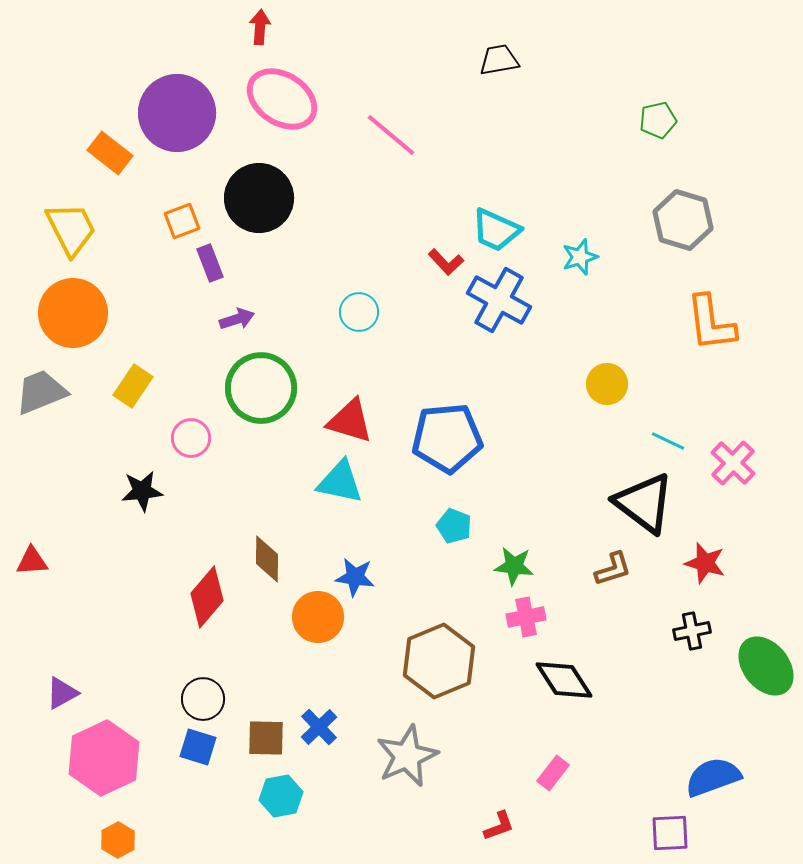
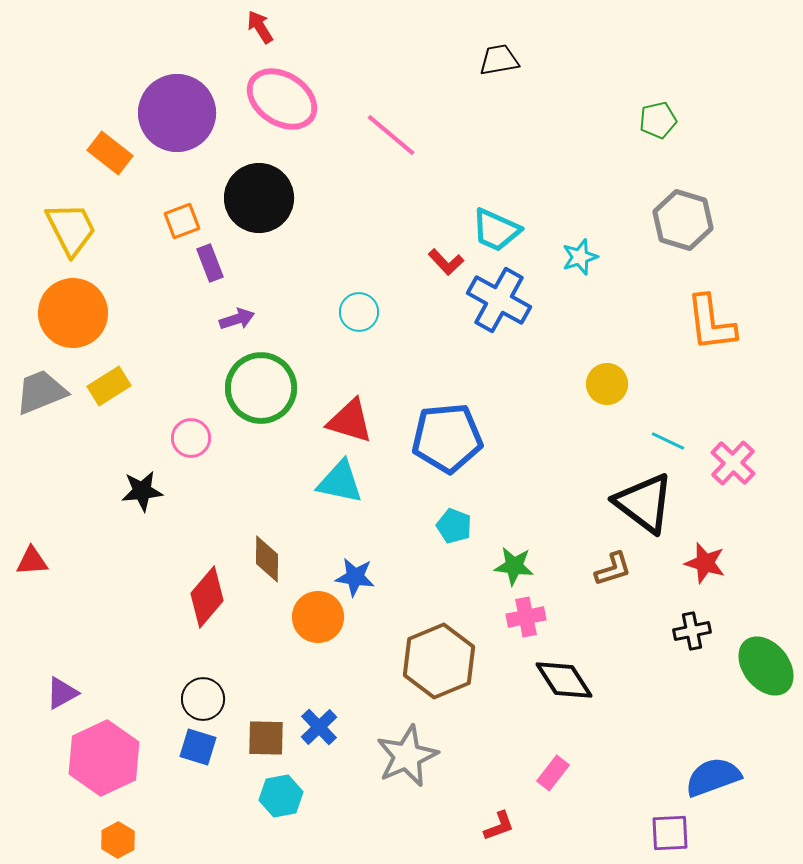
red arrow at (260, 27): rotated 36 degrees counterclockwise
yellow rectangle at (133, 386): moved 24 px left; rotated 24 degrees clockwise
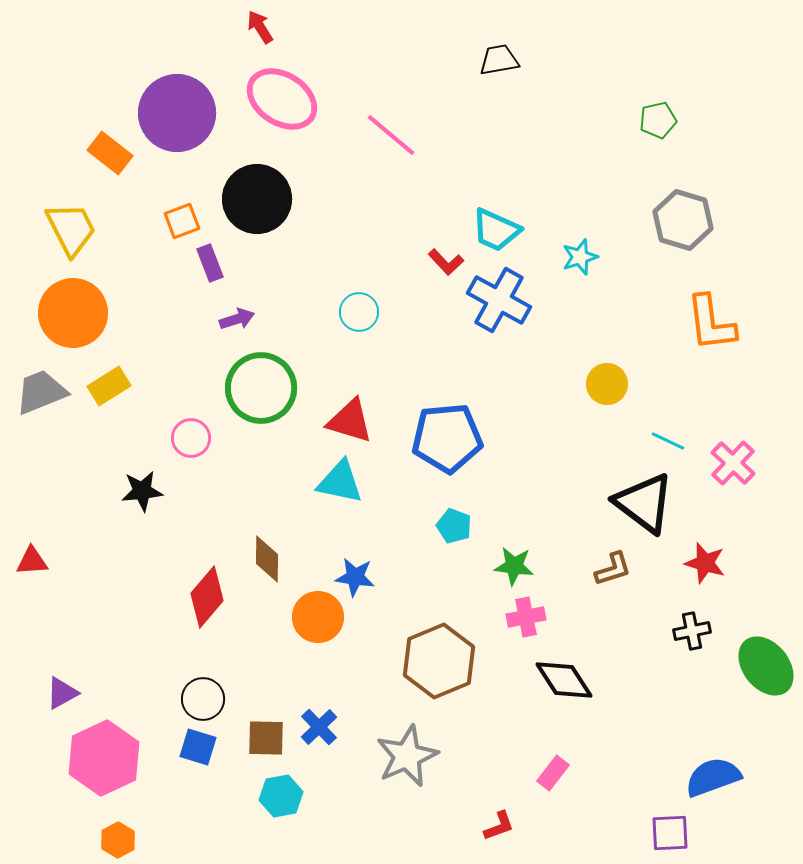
black circle at (259, 198): moved 2 px left, 1 px down
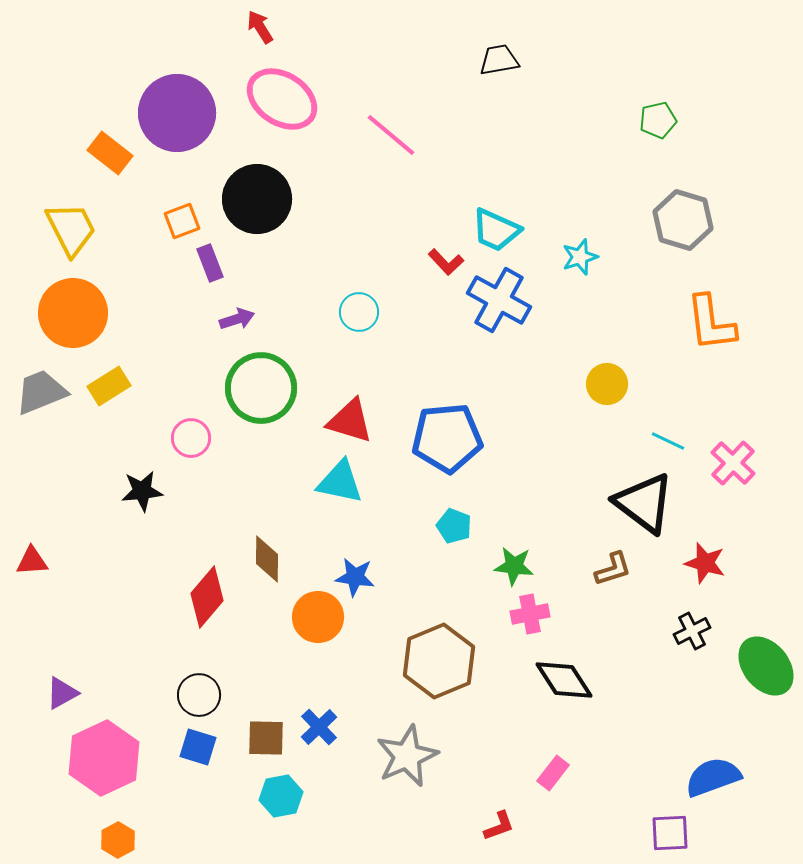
pink cross at (526, 617): moved 4 px right, 3 px up
black cross at (692, 631): rotated 15 degrees counterclockwise
black circle at (203, 699): moved 4 px left, 4 px up
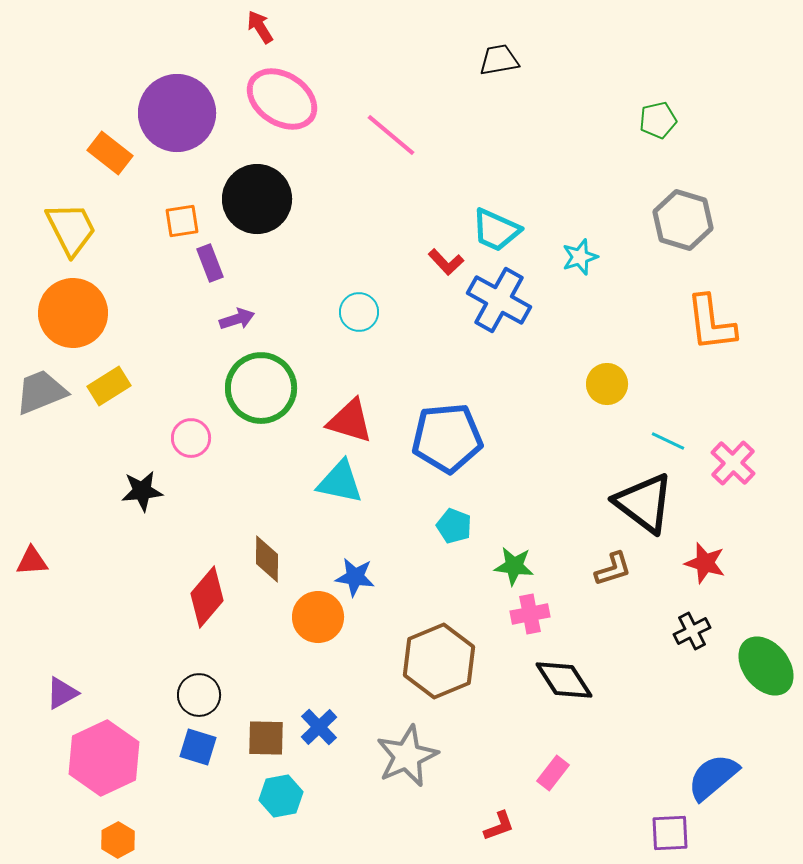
orange square at (182, 221): rotated 12 degrees clockwise
blue semicircle at (713, 777): rotated 20 degrees counterclockwise
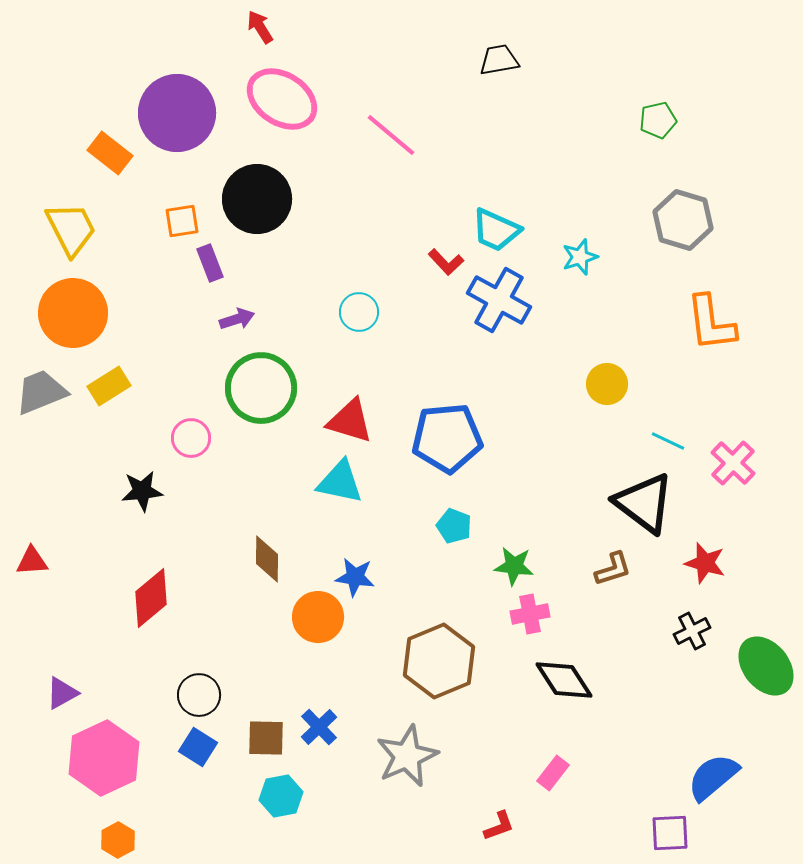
red diamond at (207, 597): moved 56 px left, 1 px down; rotated 10 degrees clockwise
blue square at (198, 747): rotated 15 degrees clockwise
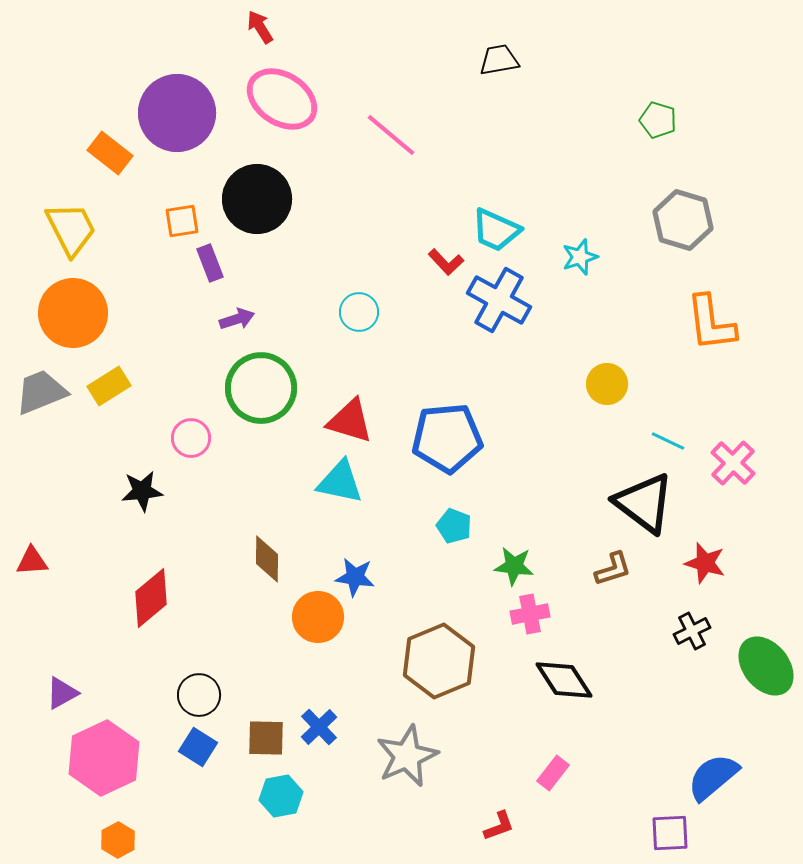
green pentagon at (658, 120): rotated 30 degrees clockwise
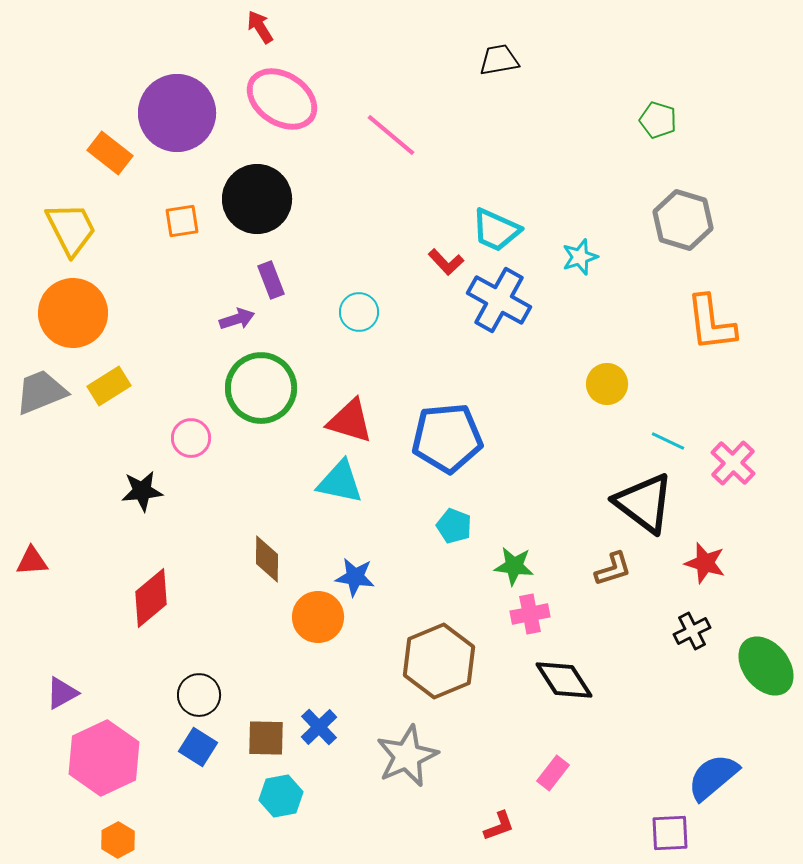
purple rectangle at (210, 263): moved 61 px right, 17 px down
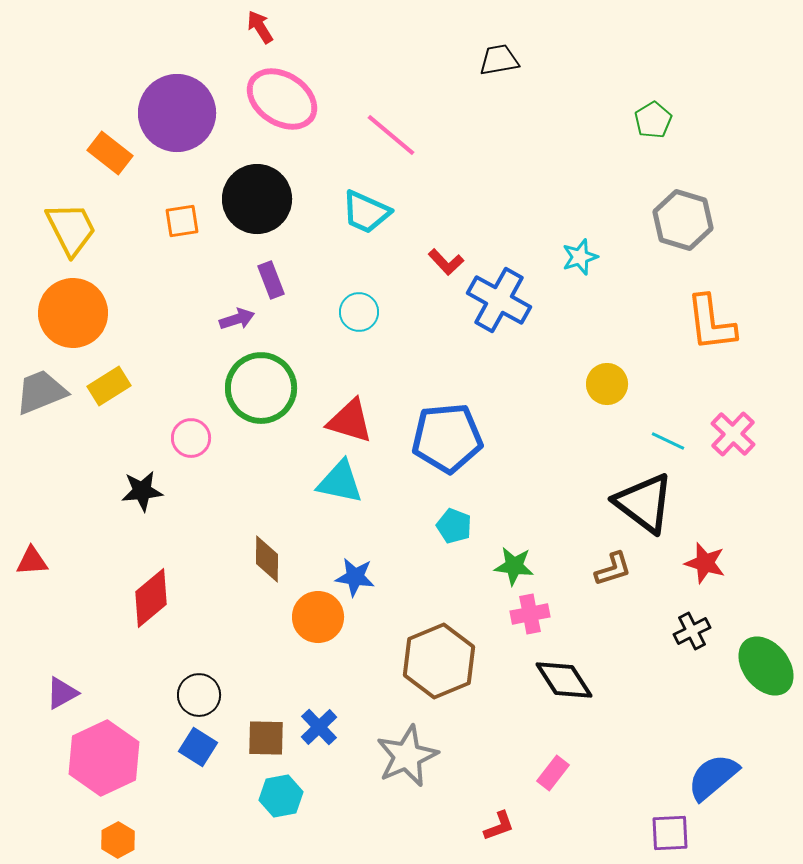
green pentagon at (658, 120): moved 5 px left; rotated 24 degrees clockwise
cyan trapezoid at (496, 230): moved 130 px left, 18 px up
pink cross at (733, 463): moved 29 px up
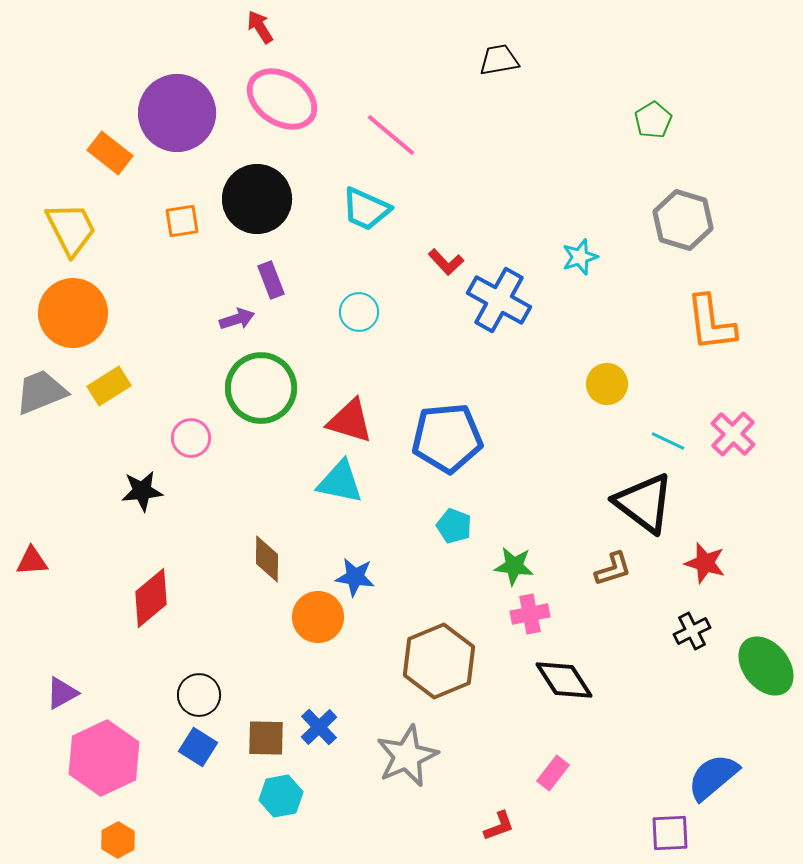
cyan trapezoid at (366, 212): moved 3 px up
